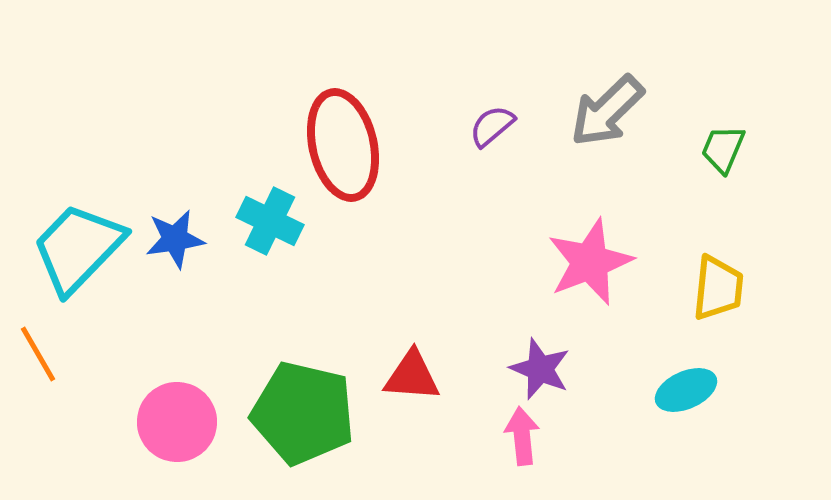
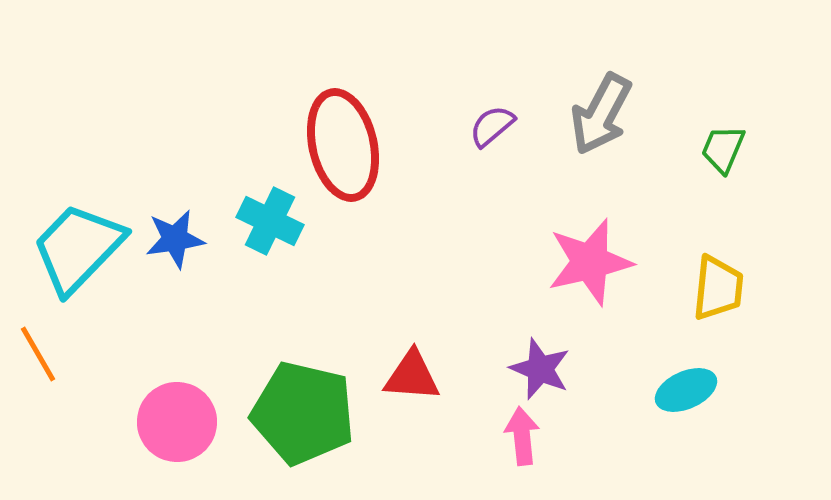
gray arrow: moved 6 px left, 3 px down; rotated 18 degrees counterclockwise
pink star: rotated 8 degrees clockwise
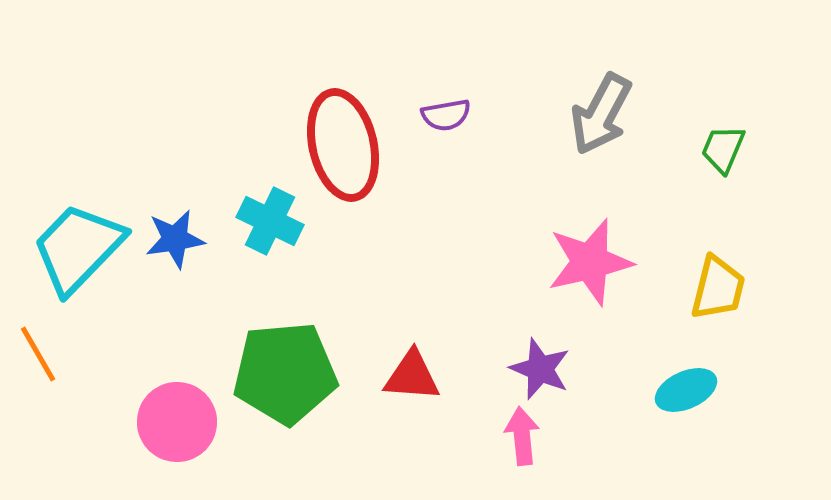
purple semicircle: moved 46 px left, 11 px up; rotated 150 degrees counterclockwise
yellow trapezoid: rotated 8 degrees clockwise
green pentagon: moved 18 px left, 40 px up; rotated 18 degrees counterclockwise
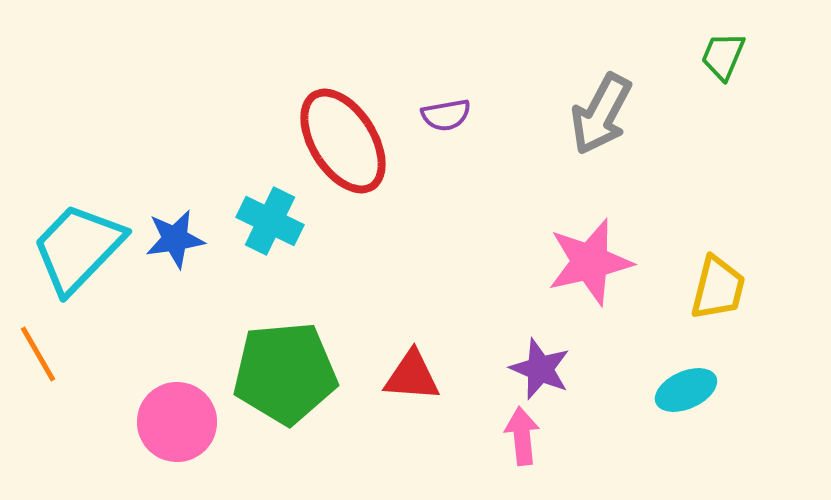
red ellipse: moved 4 px up; rotated 19 degrees counterclockwise
green trapezoid: moved 93 px up
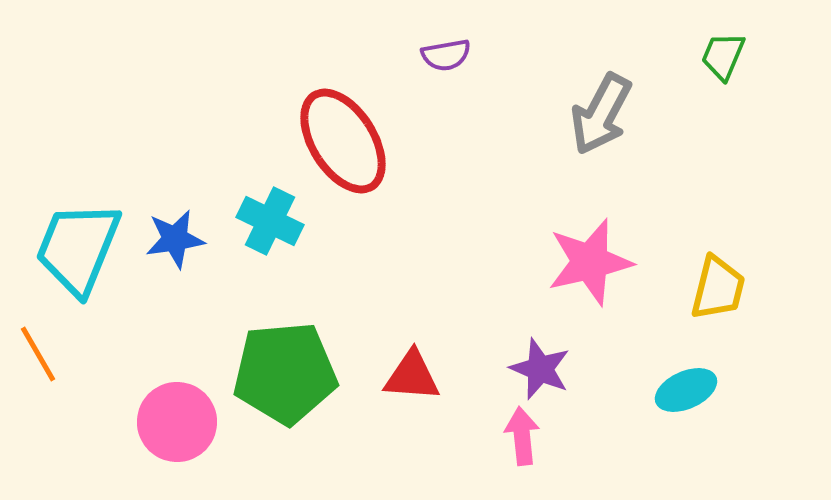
purple semicircle: moved 60 px up
cyan trapezoid: rotated 22 degrees counterclockwise
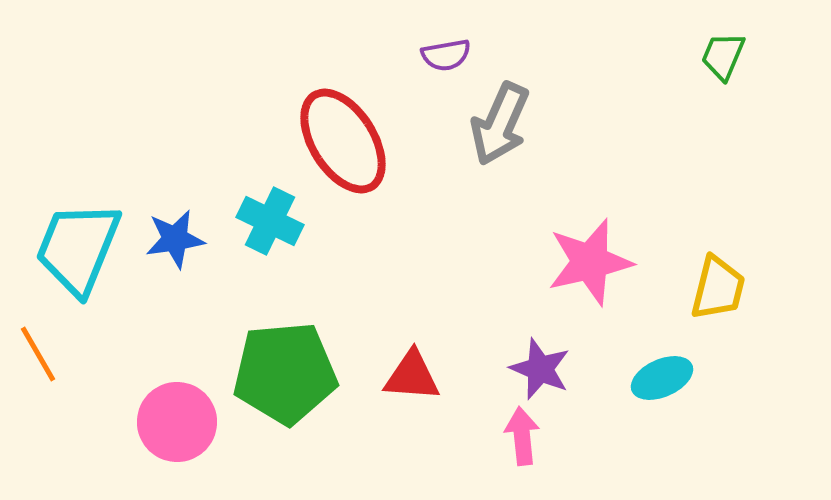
gray arrow: moved 101 px left, 10 px down; rotated 4 degrees counterclockwise
cyan ellipse: moved 24 px left, 12 px up
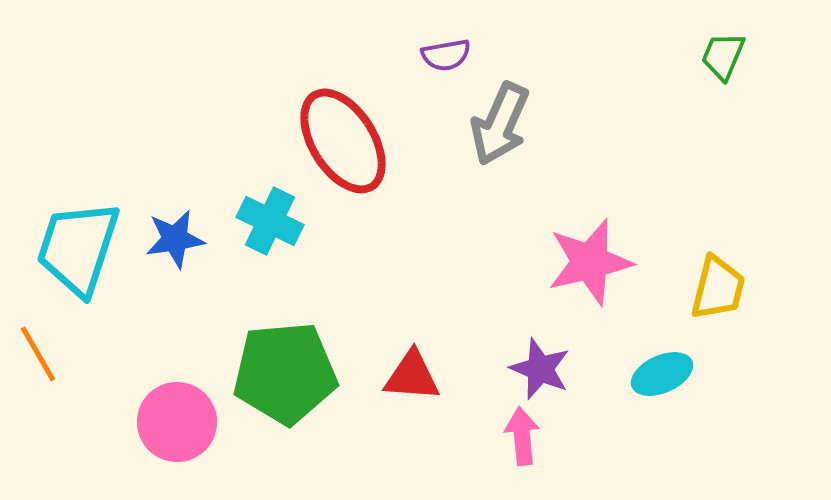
cyan trapezoid: rotated 4 degrees counterclockwise
cyan ellipse: moved 4 px up
